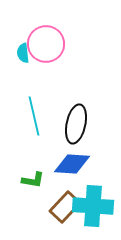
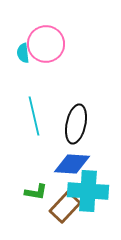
green L-shape: moved 3 px right, 12 px down
cyan cross: moved 5 px left, 15 px up
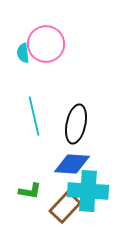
green L-shape: moved 6 px left, 1 px up
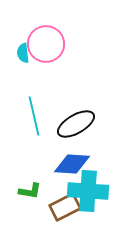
black ellipse: rotated 48 degrees clockwise
brown rectangle: rotated 20 degrees clockwise
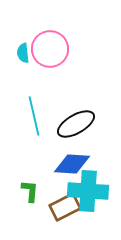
pink circle: moved 4 px right, 5 px down
green L-shape: rotated 95 degrees counterclockwise
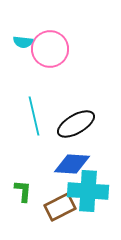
cyan semicircle: moved 11 px up; rotated 78 degrees counterclockwise
green L-shape: moved 7 px left
brown rectangle: moved 5 px left
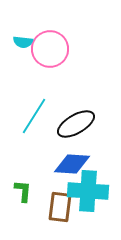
cyan line: rotated 45 degrees clockwise
brown rectangle: rotated 56 degrees counterclockwise
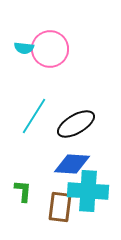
cyan semicircle: moved 1 px right, 6 px down
